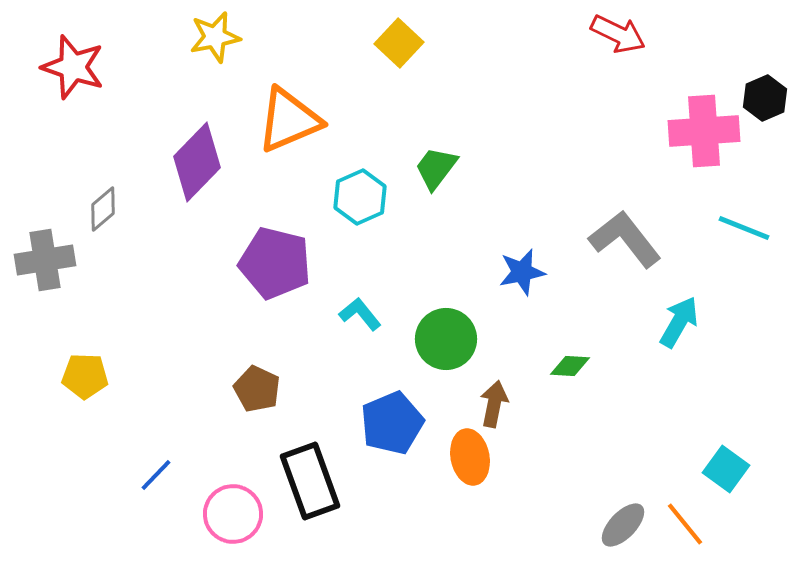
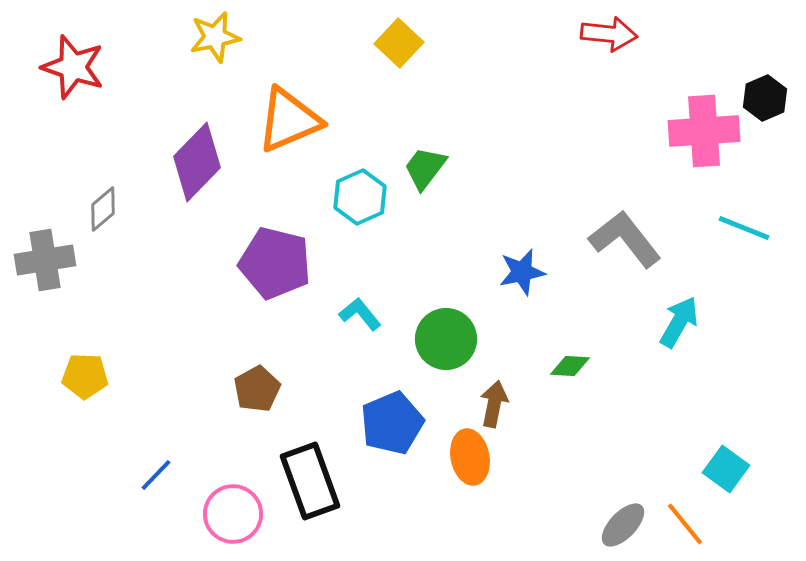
red arrow: moved 9 px left; rotated 20 degrees counterclockwise
green trapezoid: moved 11 px left
brown pentagon: rotated 18 degrees clockwise
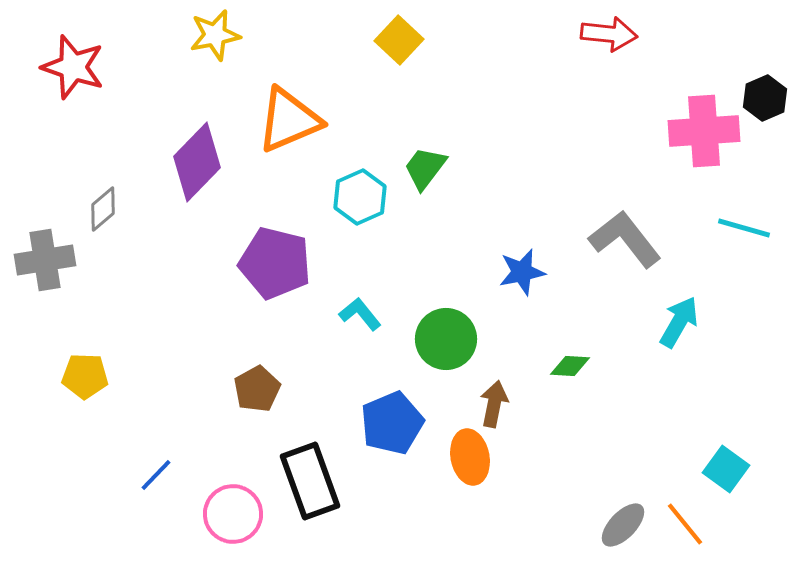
yellow star: moved 2 px up
yellow square: moved 3 px up
cyan line: rotated 6 degrees counterclockwise
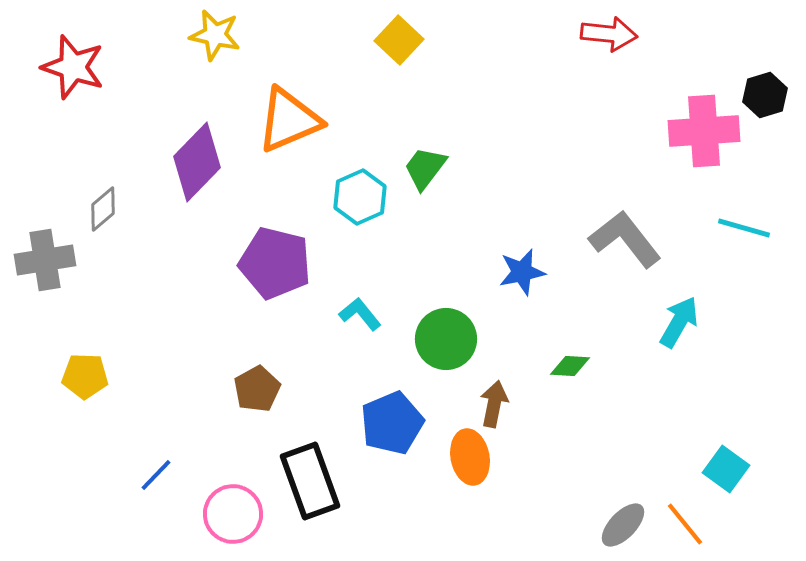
yellow star: rotated 24 degrees clockwise
black hexagon: moved 3 px up; rotated 6 degrees clockwise
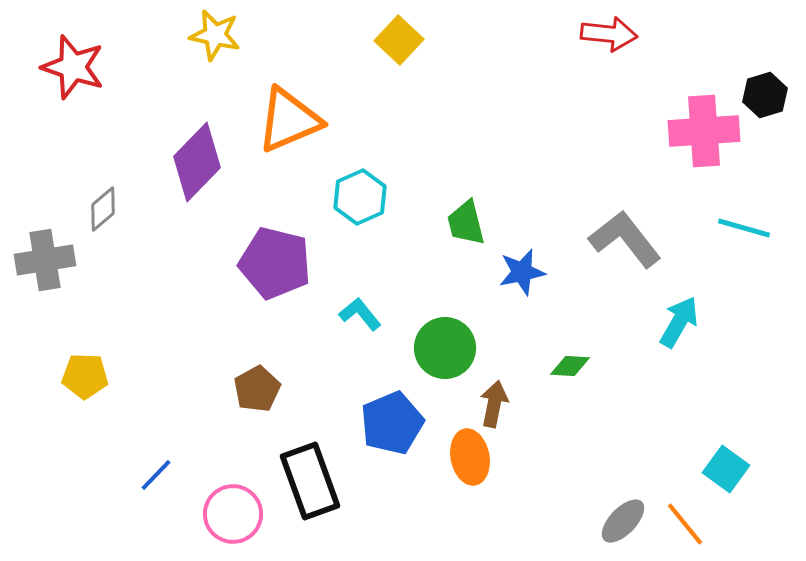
green trapezoid: moved 41 px right, 55 px down; rotated 51 degrees counterclockwise
green circle: moved 1 px left, 9 px down
gray ellipse: moved 4 px up
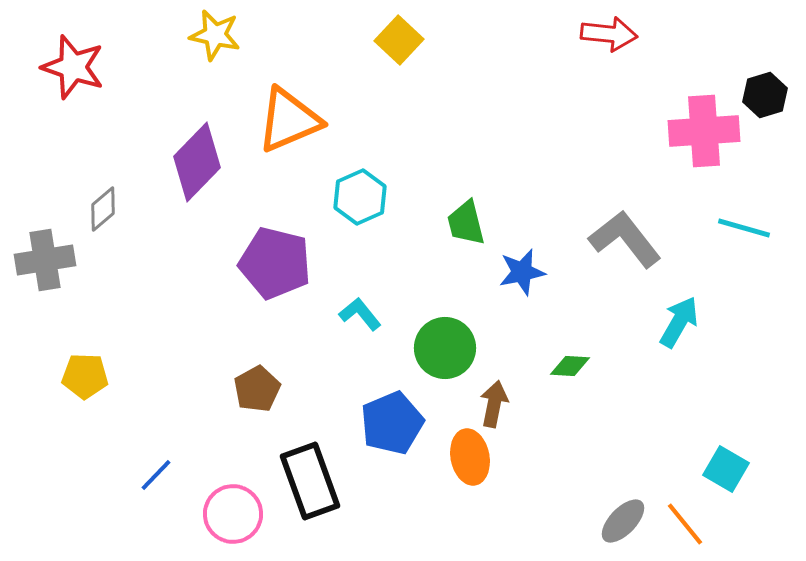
cyan square: rotated 6 degrees counterclockwise
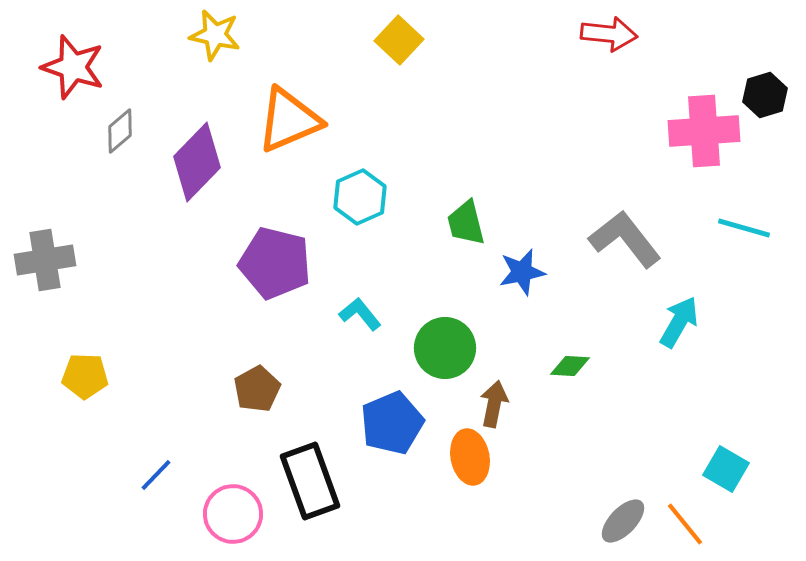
gray diamond: moved 17 px right, 78 px up
